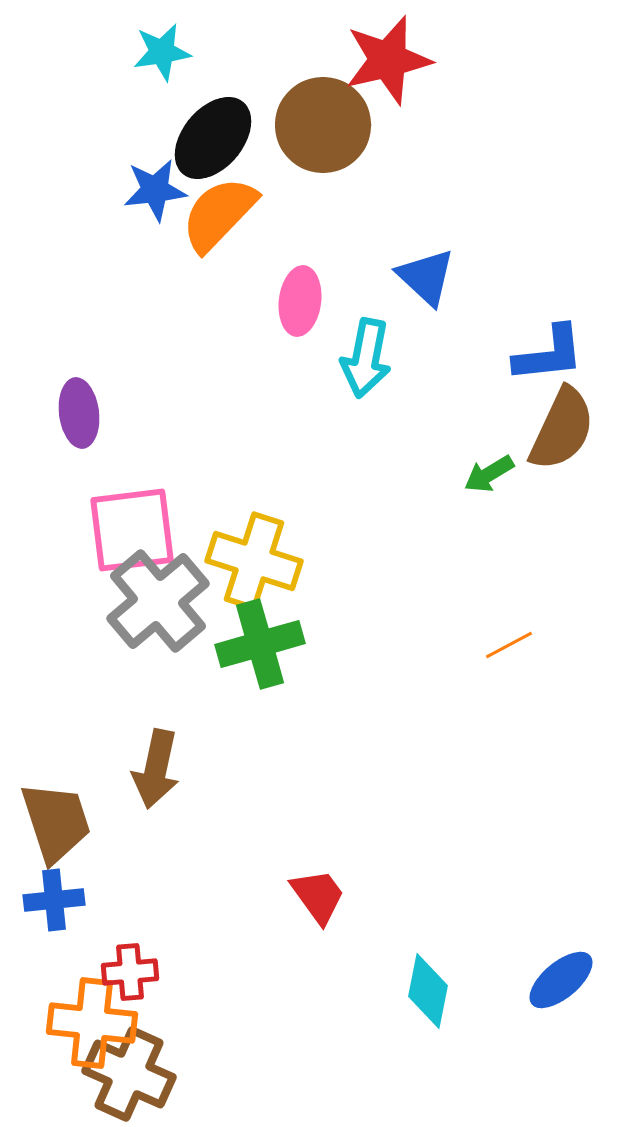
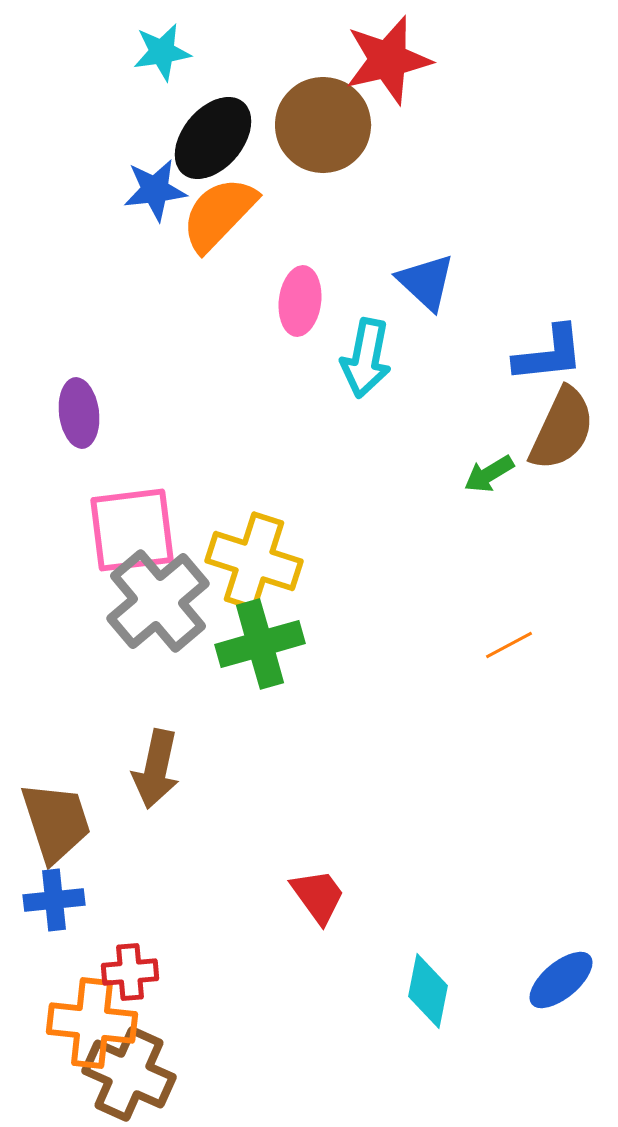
blue triangle: moved 5 px down
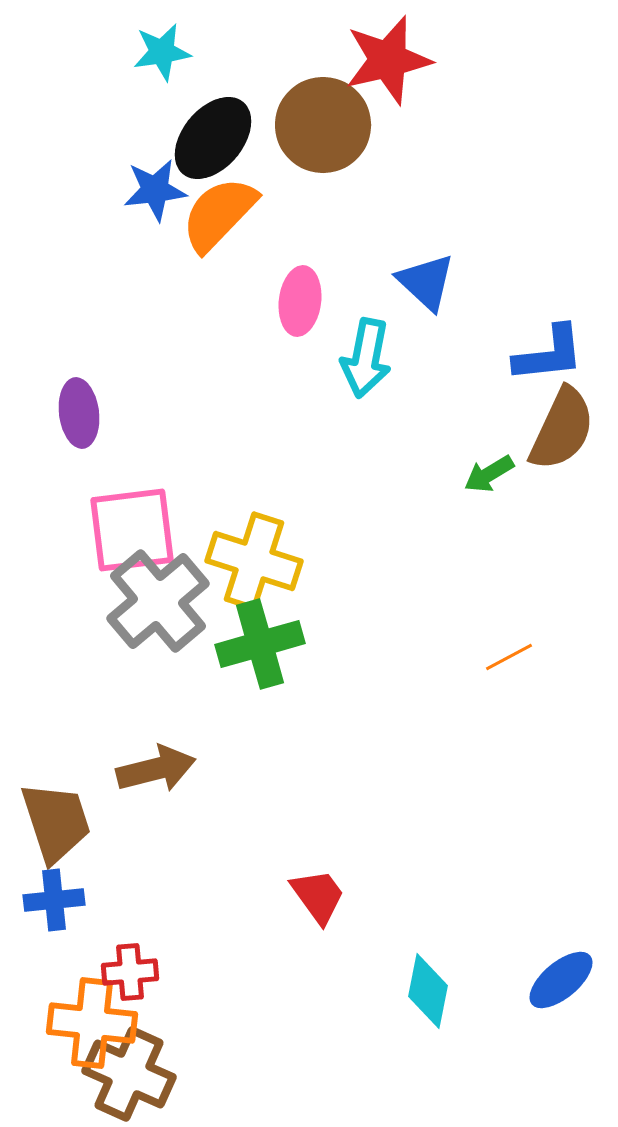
orange line: moved 12 px down
brown arrow: rotated 116 degrees counterclockwise
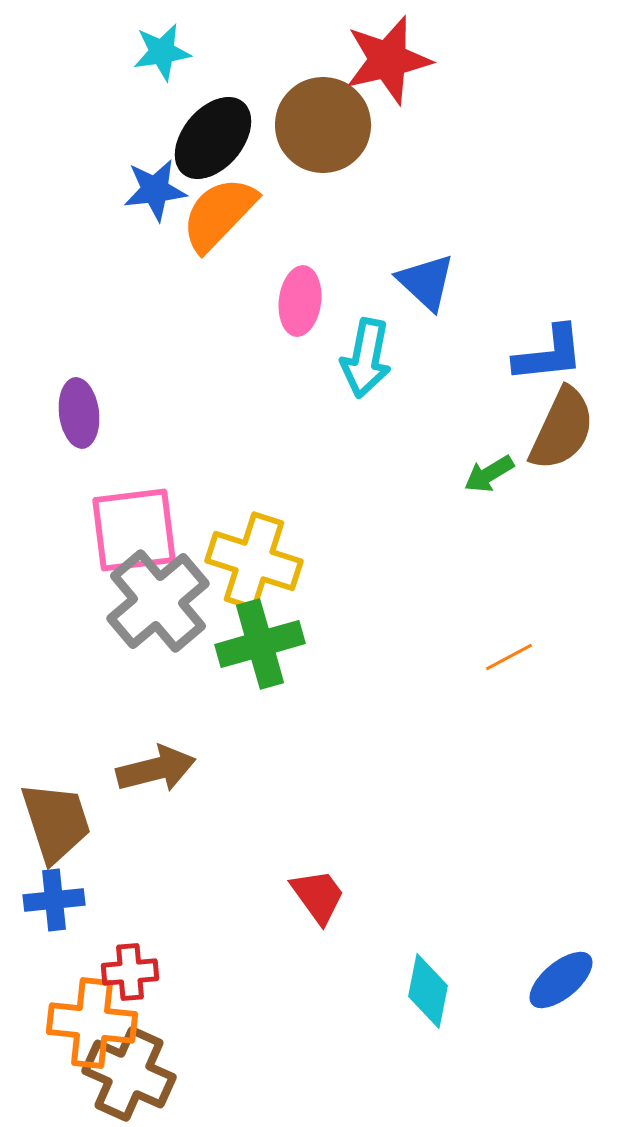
pink square: moved 2 px right
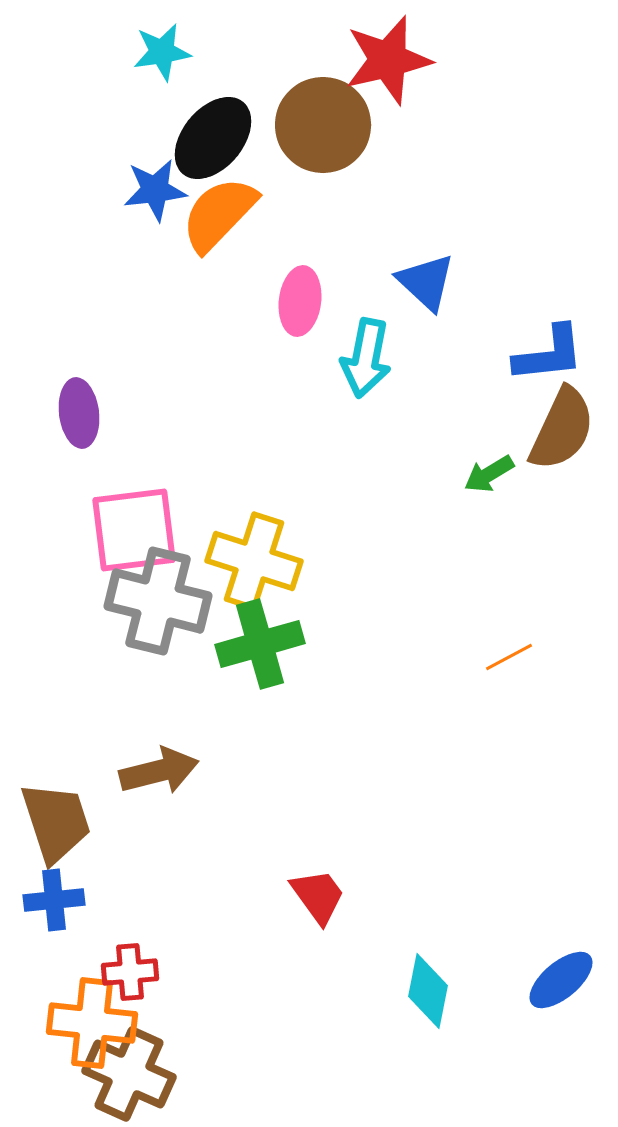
gray cross: rotated 36 degrees counterclockwise
brown arrow: moved 3 px right, 2 px down
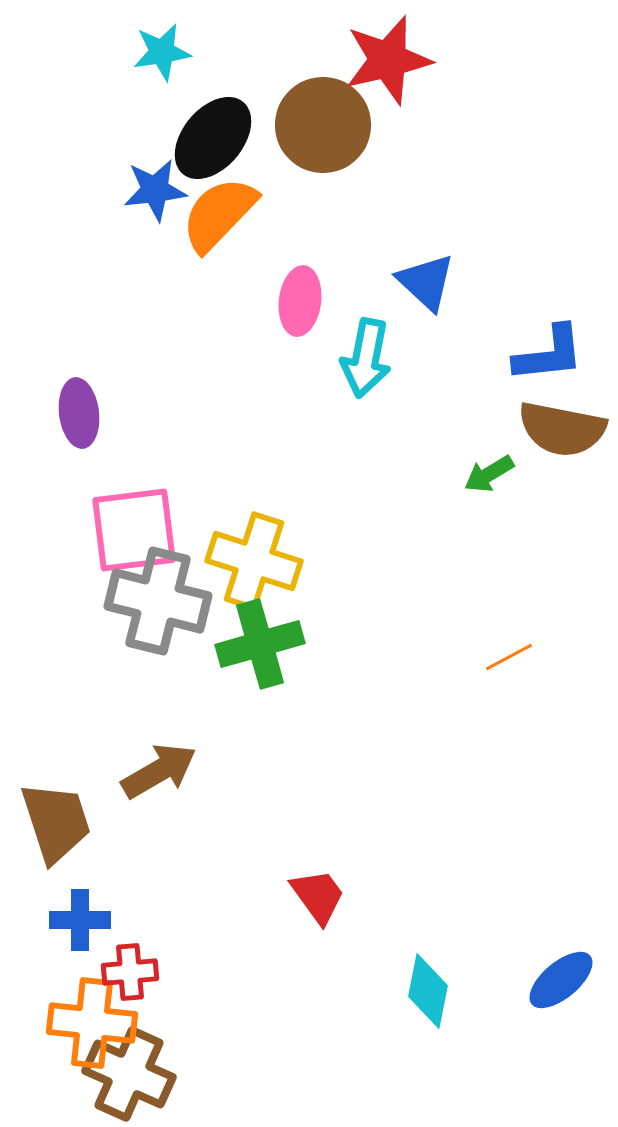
brown semicircle: rotated 76 degrees clockwise
brown arrow: rotated 16 degrees counterclockwise
blue cross: moved 26 px right, 20 px down; rotated 6 degrees clockwise
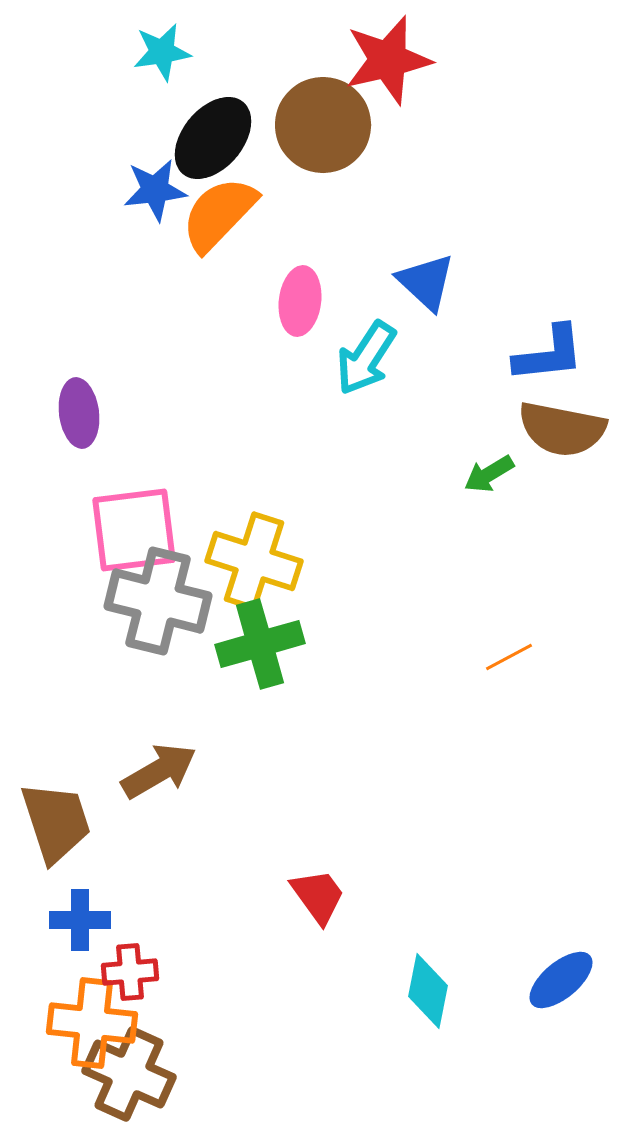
cyan arrow: rotated 22 degrees clockwise
